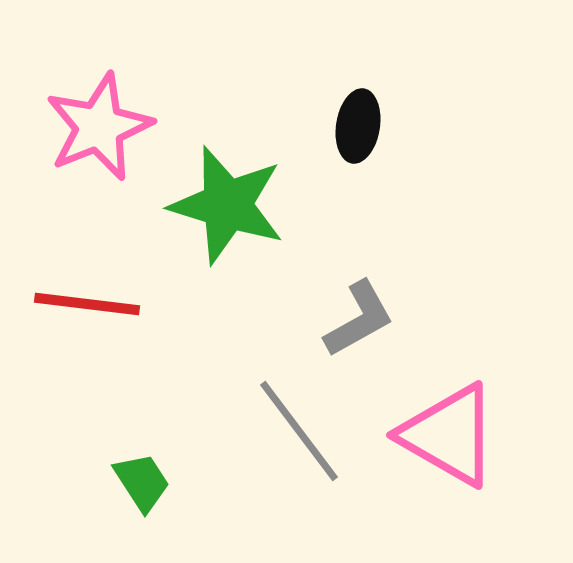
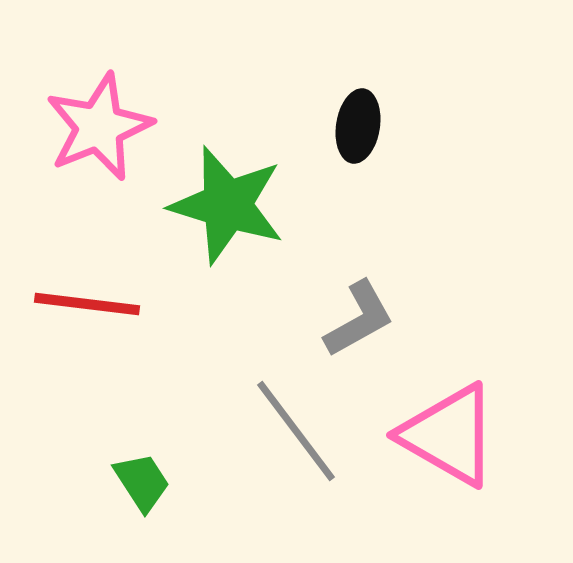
gray line: moved 3 px left
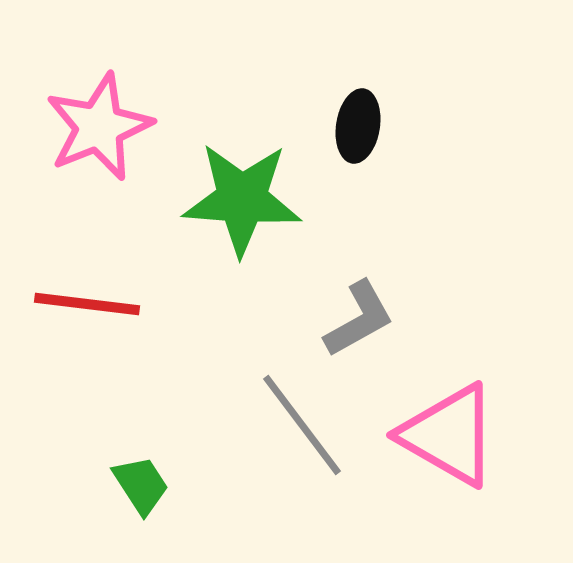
green star: moved 15 px right, 6 px up; rotated 13 degrees counterclockwise
gray line: moved 6 px right, 6 px up
green trapezoid: moved 1 px left, 3 px down
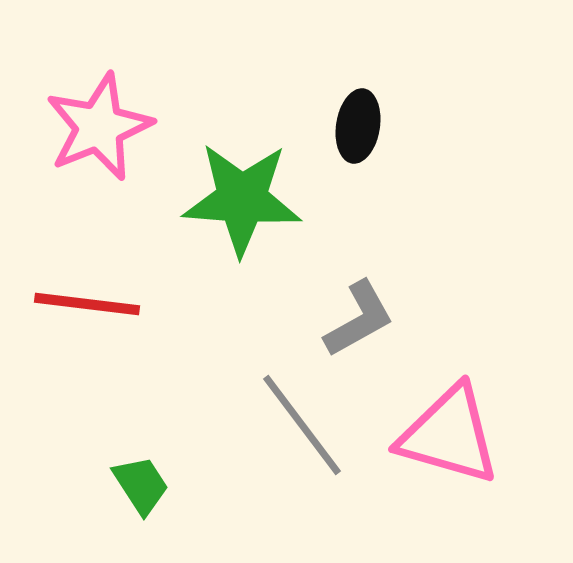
pink triangle: rotated 14 degrees counterclockwise
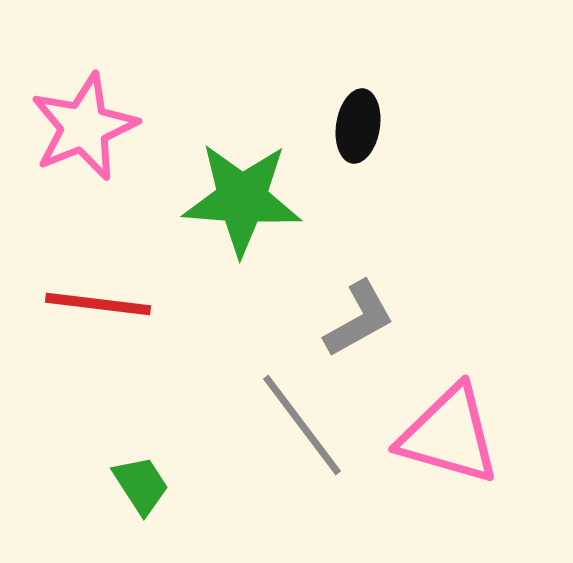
pink star: moved 15 px left
red line: moved 11 px right
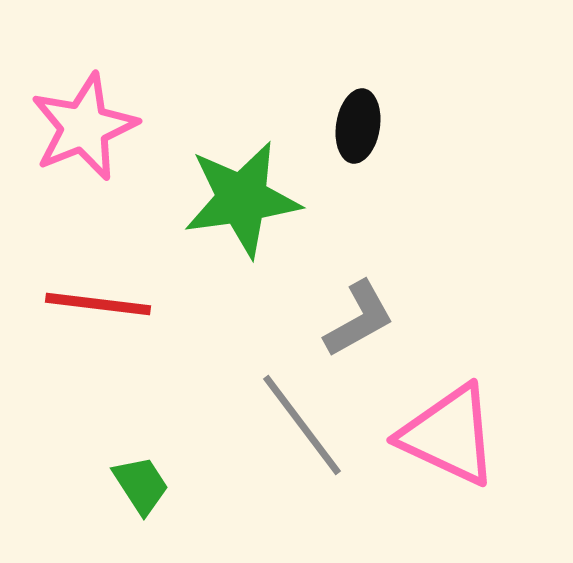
green star: rotated 12 degrees counterclockwise
pink triangle: rotated 9 degrees clockwise
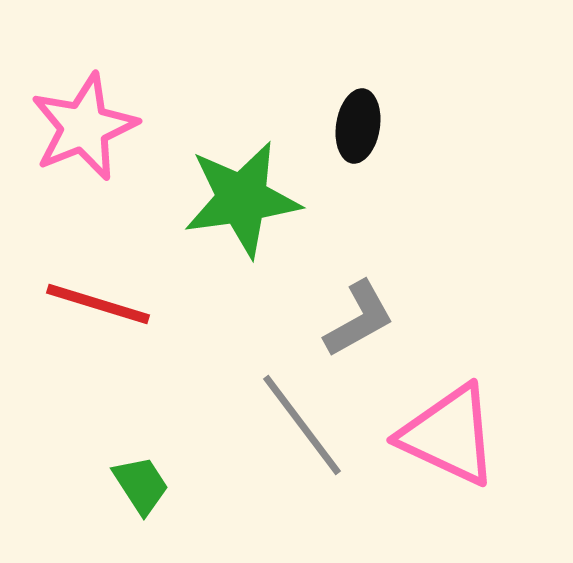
red line: rotated 10 degrees clockwise
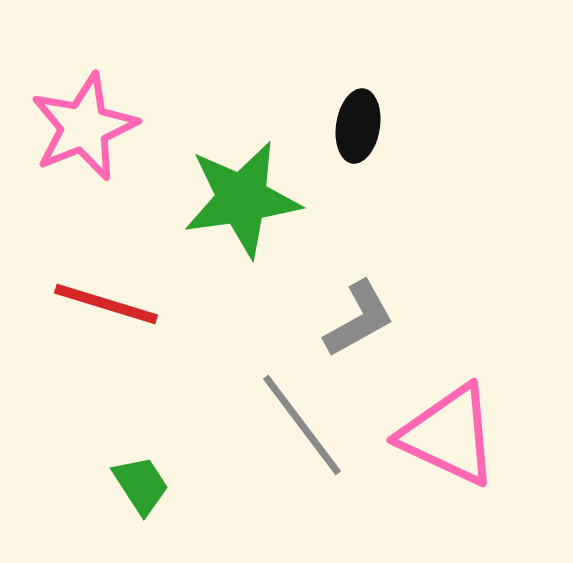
red line: moved 8 px right
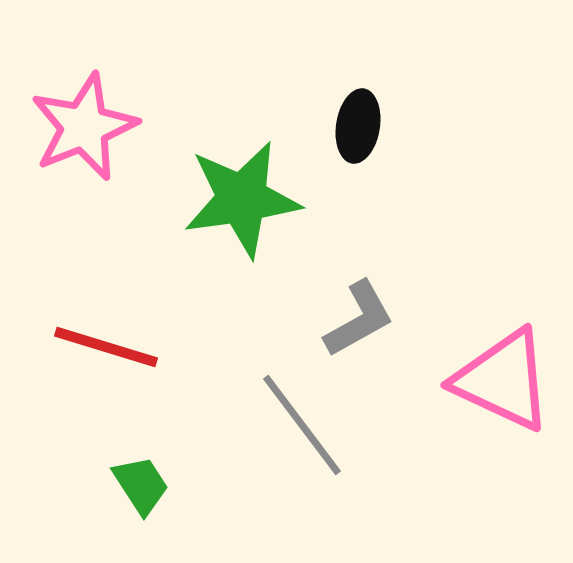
red line: moved 43 px down
pink triangle: moved 54 px right, 55 px up
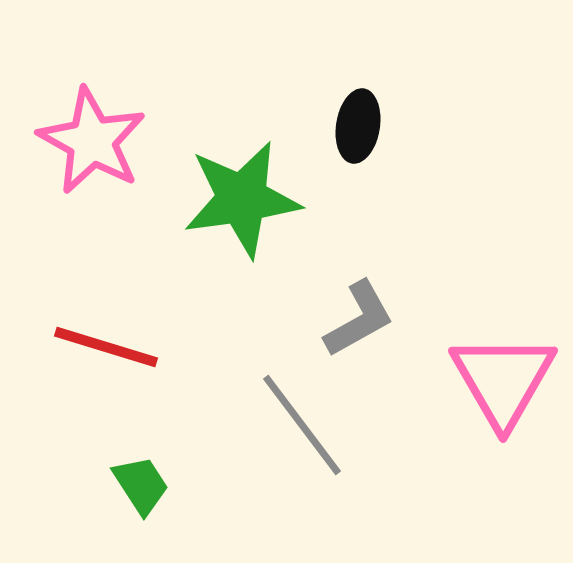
pink star: moved 8 px right, 14 px down; rotated 21 degrees counterclockwise
pink triangle: rotated 35 degrees clockwise
